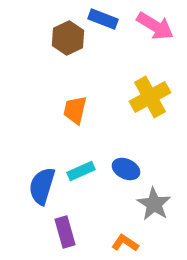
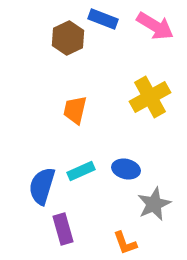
blue ellipse: rotated 12 degrees counterclockwise
gray star: rotated 16 degrees clockwise
purple rectangle: moved 2 px left, 3 px up
orange L-shape: rotated 144 degrees counterclockwise
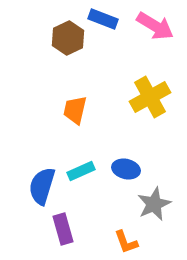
orange L-shape: moved 1 px right, 1 px up
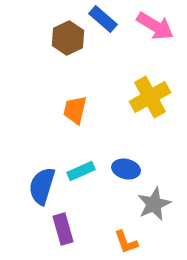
blue rectangle: rotated 20 degrees clockwise
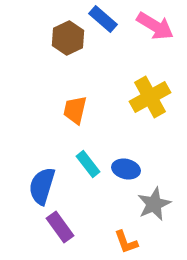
cyan rectangle: moved 7 px right, 7 px up; rotated 76 degrees clockwise
purple rectangle: moved 3 px left, 2 px up; rotated 20 degrees counterclockwise
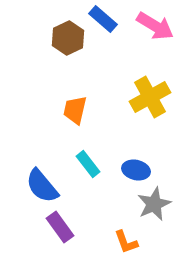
blue ellipse: moved 10 px right, 1 px down
blue semicircle: rotated 57 degrees counterclockwise
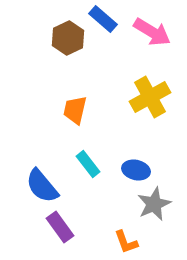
pink arrow: moved 3 px left, 6 px down
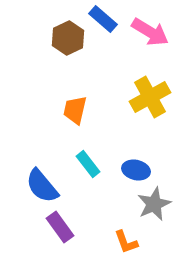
pink arrow: moved 2 px left
